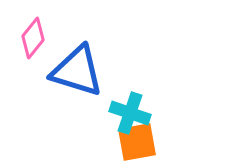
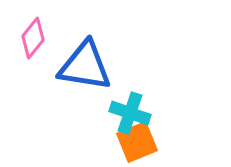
blue triangle: moved 8 px right, 5 px up; rotated 8 degrees counterclockwise
orange square: rotated 12 degrees counterclockwise
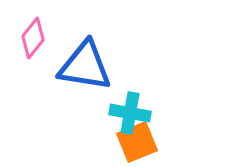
cyan cross: rotated 9 degrees counterclockwise
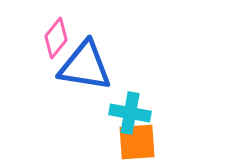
pink diamond: moved 23 px right
orange square: rotated 18 degrees clockwise
